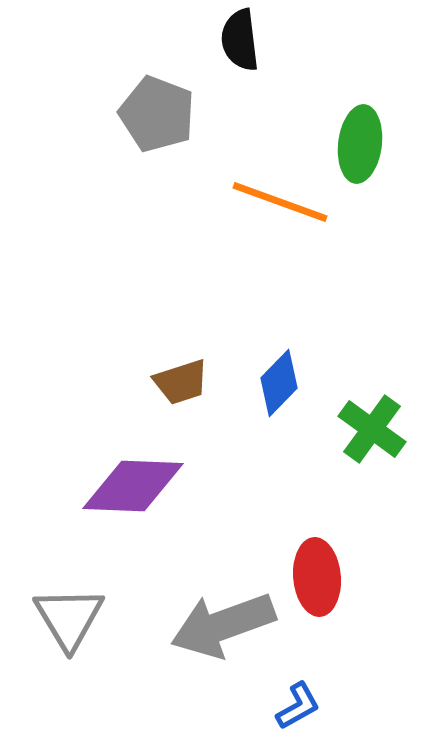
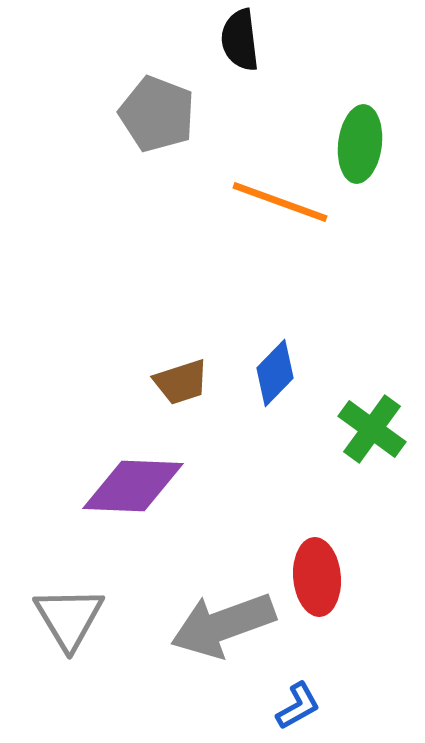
blue diamond: moved 4 px left, 10 px up
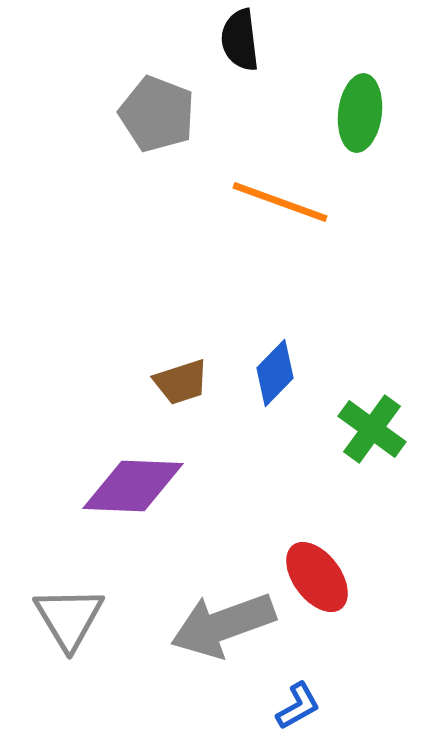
green ellipse: moved 31 px up
red ellipse: rotated 32 degrees counterclockwise
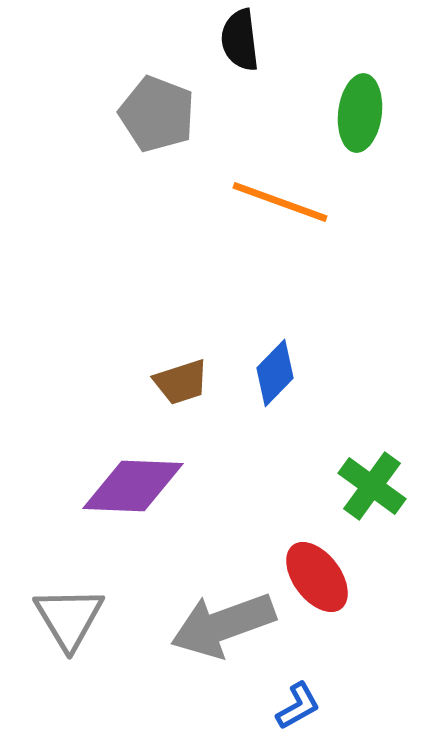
green cross: moved 57 px down
